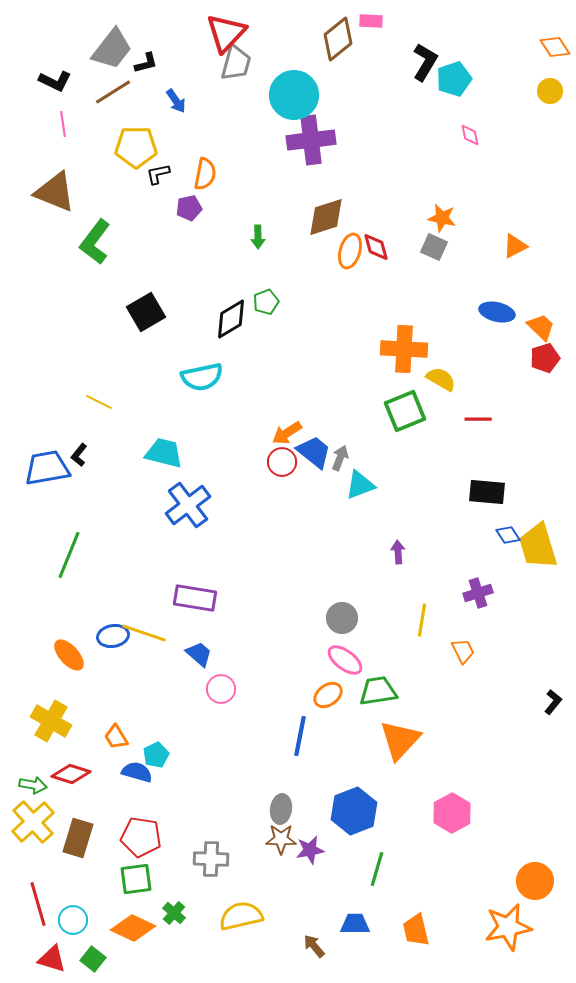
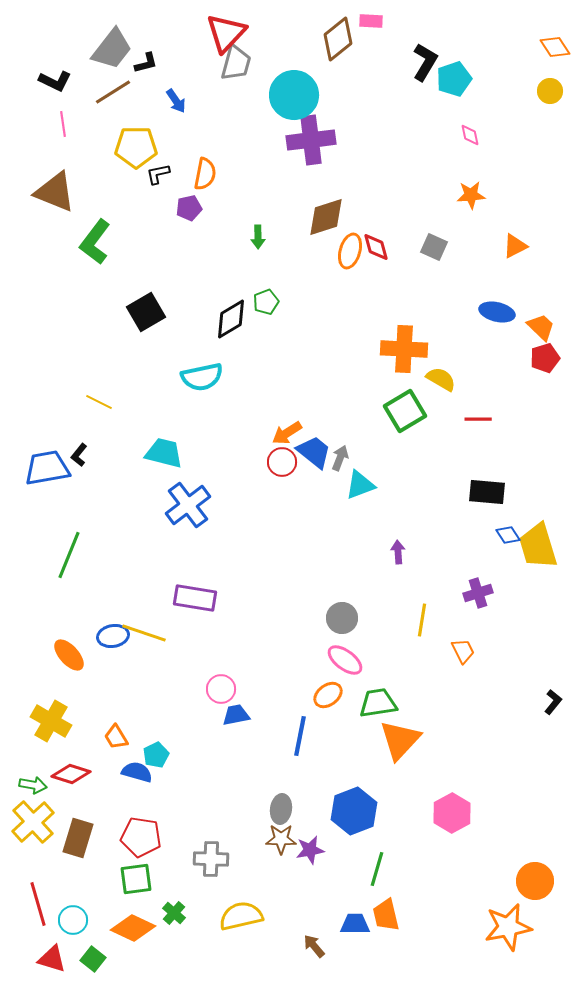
orange star at (442, 218): moved 29 px right, 23 px up; rotated 16 degrees counterclockwise
green square at (405, 411): rotated 9 degrees counterclockwise
blue trapezoid at (199, 654): moved 37 px right, 61 px down; rotated 52 degrees counterclockwise
green trapezoid at (378, 691): moved 12 px down
orange trapezoid at (416, 930): moved 30 px left, 15 px up
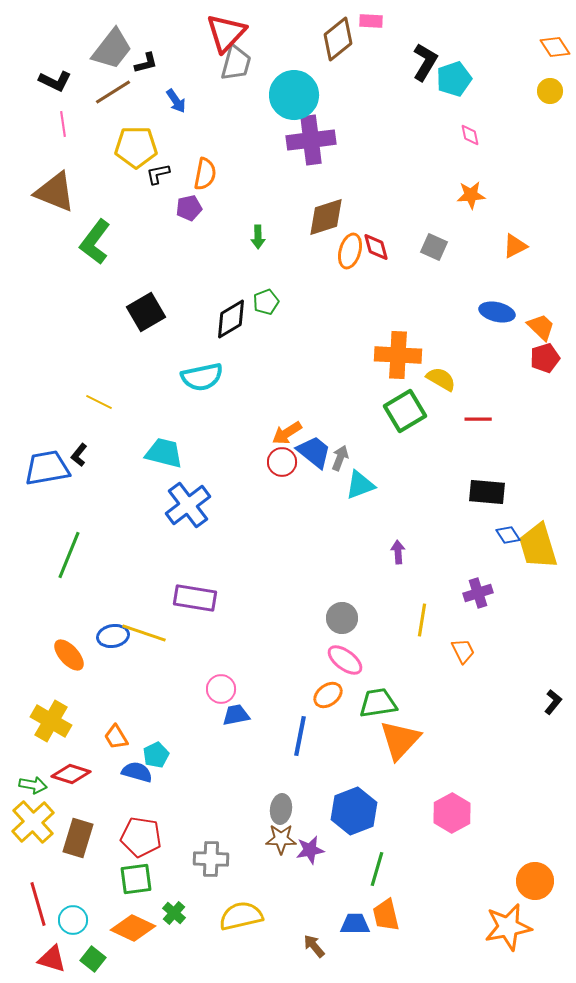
orange cross at (404, 349): moved 6 px left, 6 px down
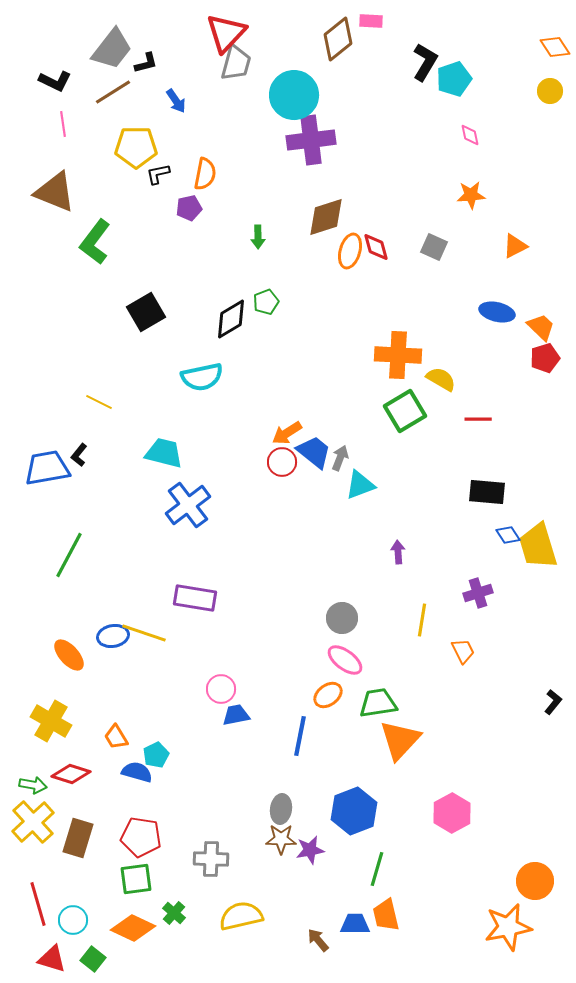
green line at (69, 555): rotated 6 degrees clockwise
brown arrow at (314, 946): moved 4 px right, 6 px up
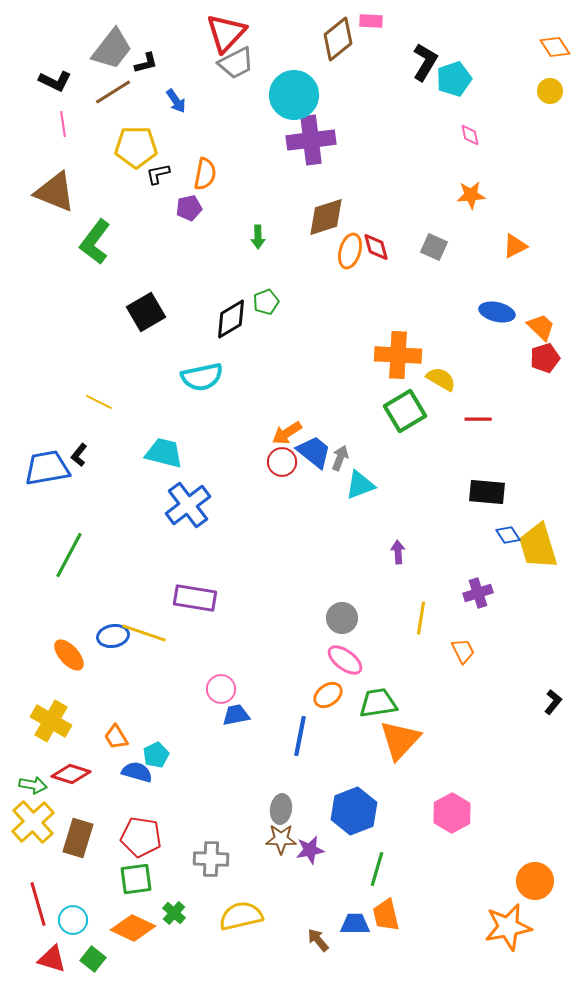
gray trapezoid at (236, 63): rotated 48 degrees clockwise
yellow line at (422, 620): moved 1 px left, 2 px up
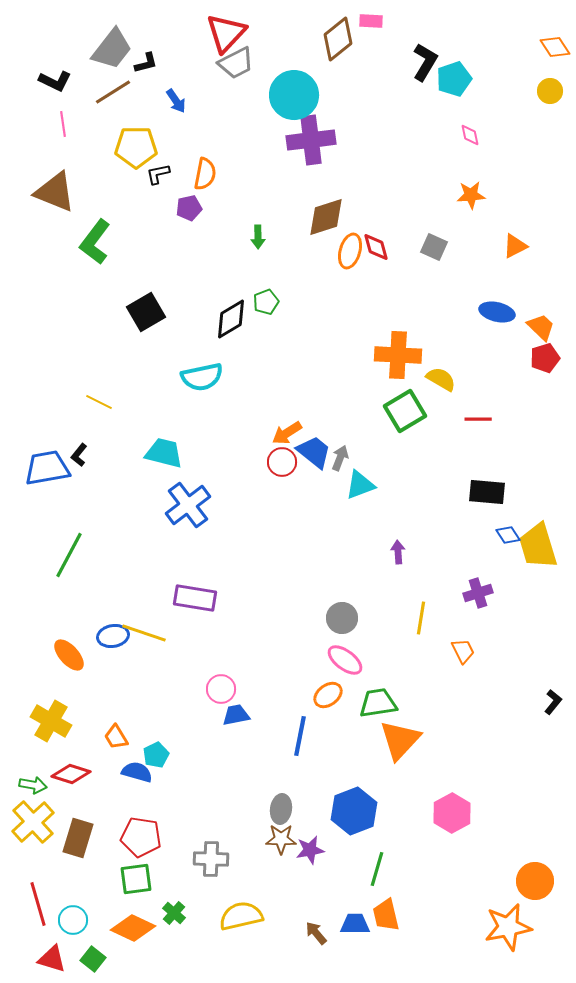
brown arrow at (318, 940): moved 2 px left, 7 px up
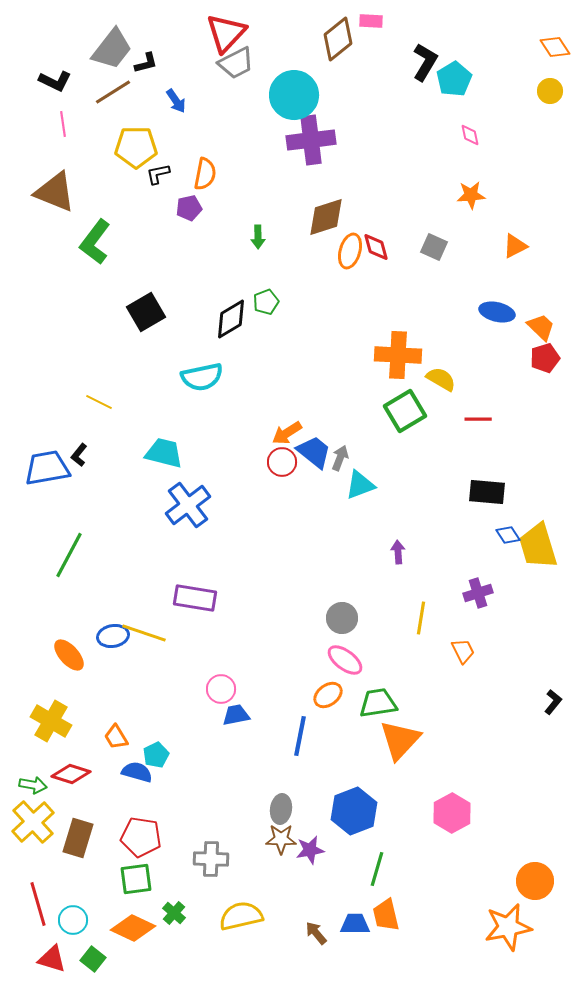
cyan pentagon at (454, 79): rotated 12 degrees counterclockwise
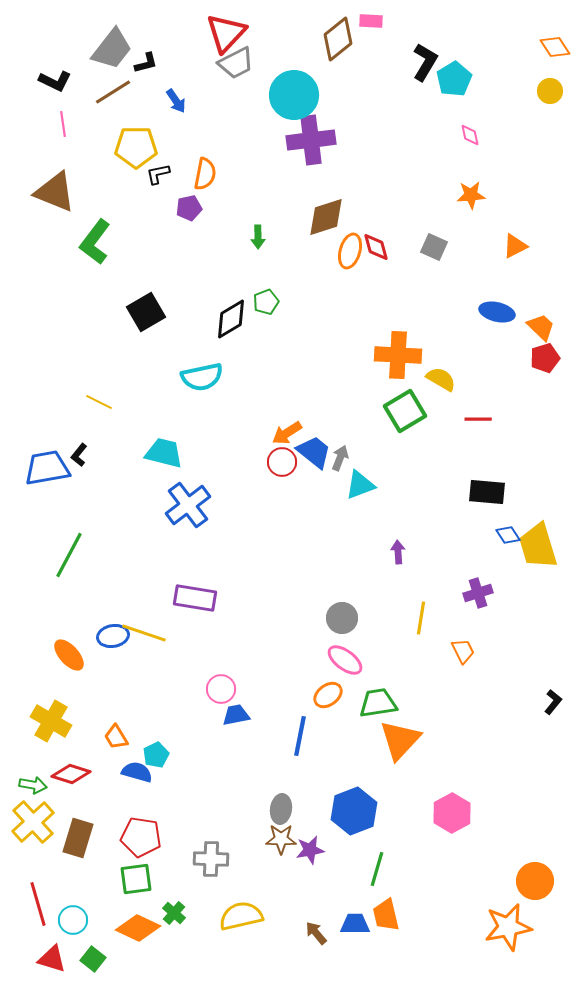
orange diamond at (133, 928): moved 5 px right
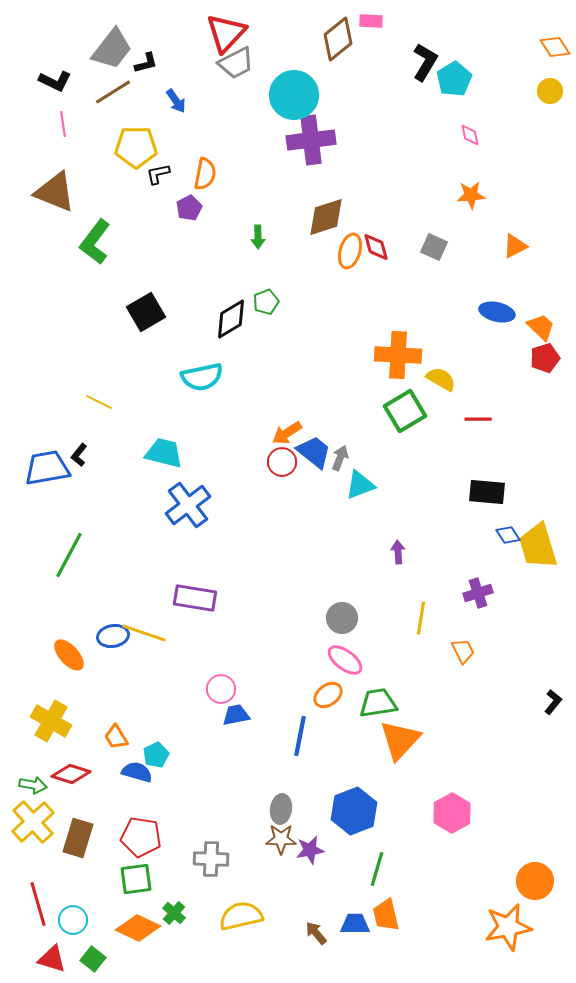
purple pentagon at (189, 208): rotated 15 degrees counterclockwise
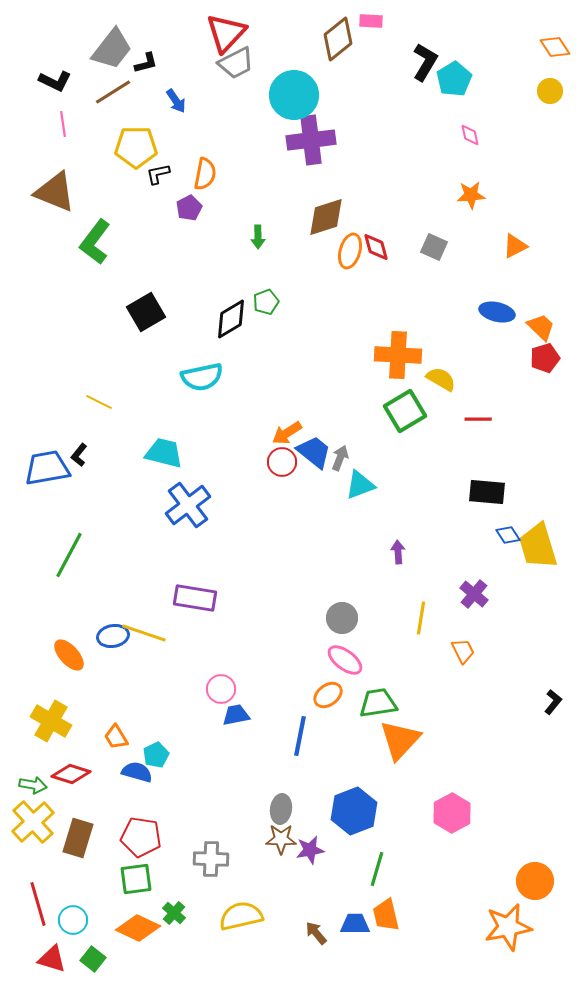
purple cross at (478, 593): moved 4 px left, 1 px down; rotated 32 degrees counterclockwise
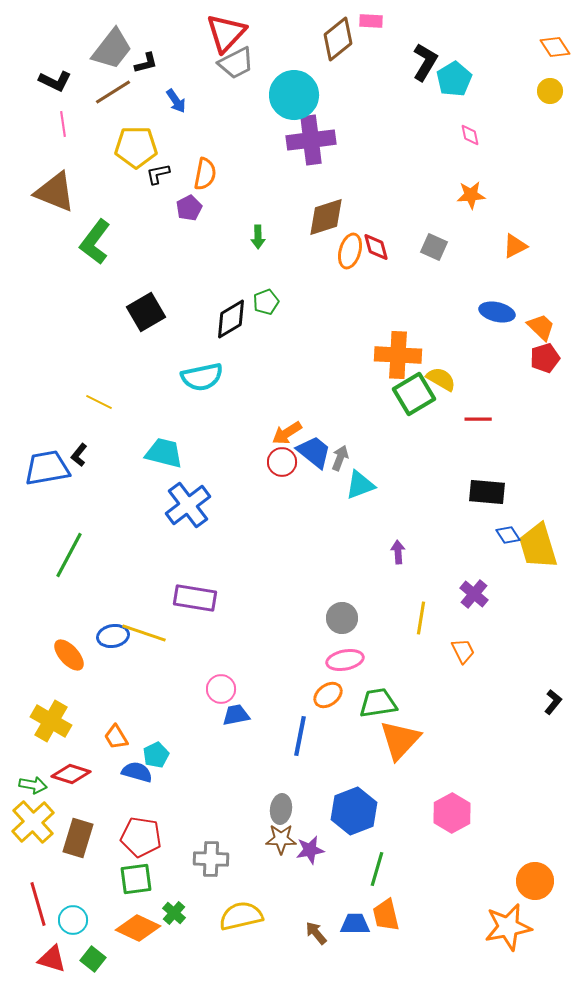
green square at (405, 411): moved 9 px right, 17 px up
pink ellipse at (345, 660): rotated 48 degrees counterclockwise
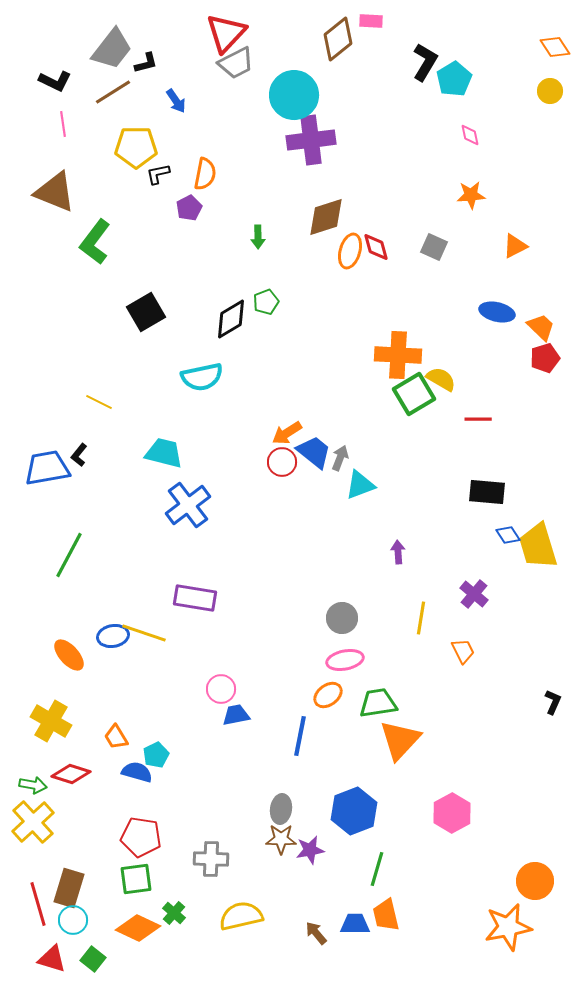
black L-shape at (553, 702): rotated 15 degrees counterclockwise
brown rectangle at (78, 838): moved 9 px left, 50 px down
